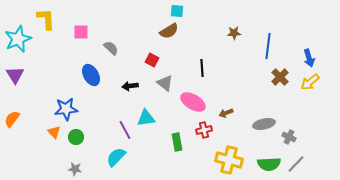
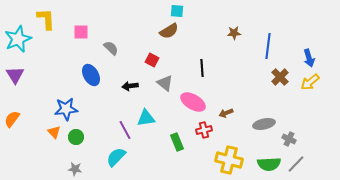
gray cross: moved 2 px down
green rectangle: rotated 12 degrees counterclockwise
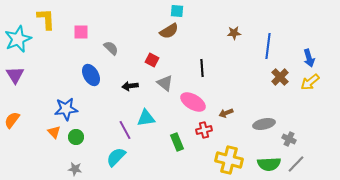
orange semicircle: moved 1 px down
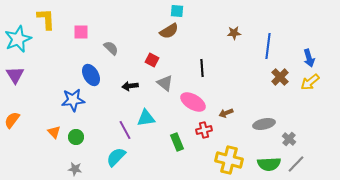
blue star: moved 7 px right, 9 px up
gray cross: rotated 16 degrees clockwise
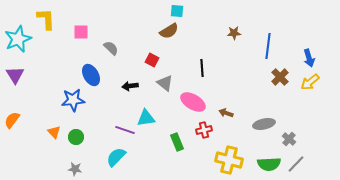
brown arrow: rotated 40 degrees clockwise
purple line: rotated 42 degrees counterclockwise
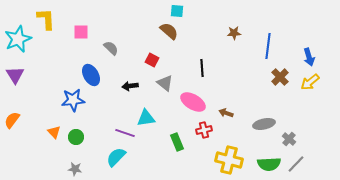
brown semicircle: rotated 108 degrees counterclockwise
blue arrow: moved 1 px up
purple line: moved 3 px down
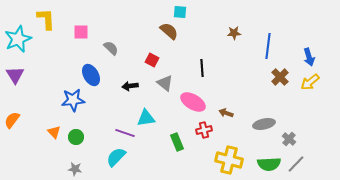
cyan square: moved 3 px right, 1 px down
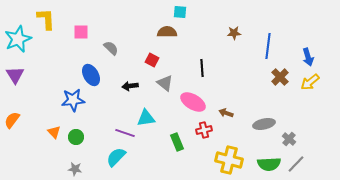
brown semicircle: moved 2 px left, 1 px down; rotated 42 degrees counterclockwise
blue arrow: moved 1 px left
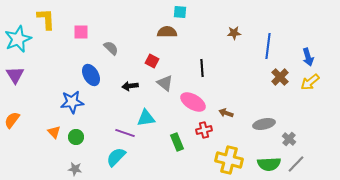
red square: moved 1 px down
blue star: moved 1 px left, 2 px down
